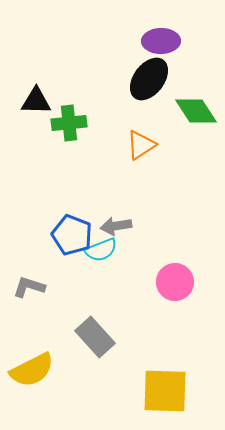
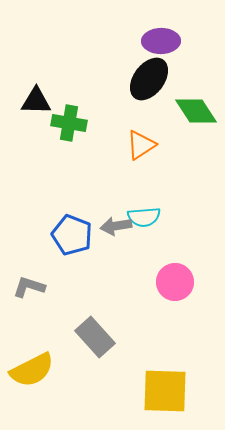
green cross: rotated 16 degrees clockwise
cyan semicircle: moved 43 px right, 33 px up; rotated 16 degrees clockwise
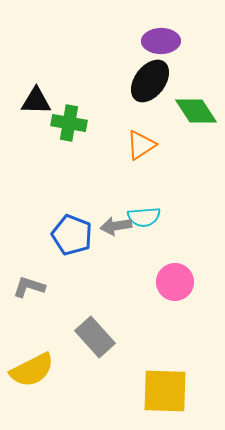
black ellipse: moved 1 px right, 2 px down
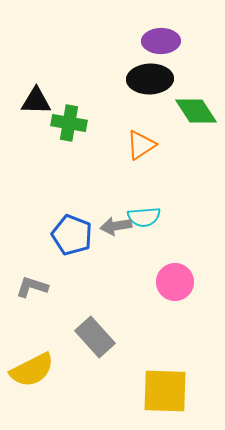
black ellipse: moved 2 px up; rotated 51 degrees clockwise
gray L-shape: moved 3 px right
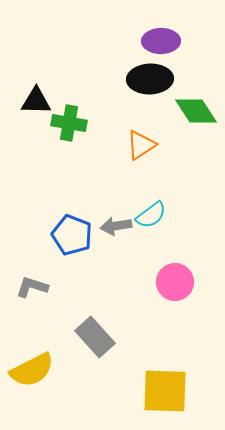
cyan semicircle: moved 7 px right, 2 px up; rotated 32 degrees counterclockwise
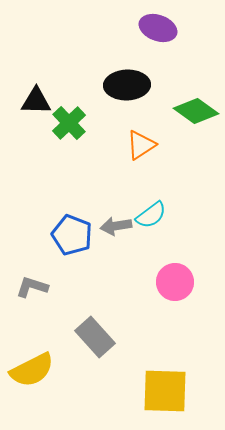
purple ellipse: moved 3 px left, 13 px up; rotated 21 degrees clockwise
black ellipse: moved 23 px left, 6 px down
green diamond: rotated 21 degrees counterclockwise
green cross: rotated 36 degrees clockwise
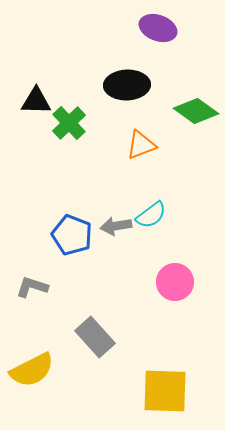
orange triangle: rotated 12 degrees clockwise
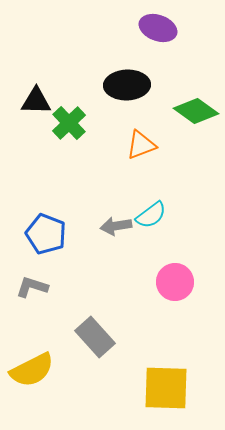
blue pentagon: moved 26 px left, 1 px up
yellow square: moved 1 px right, 3 px up
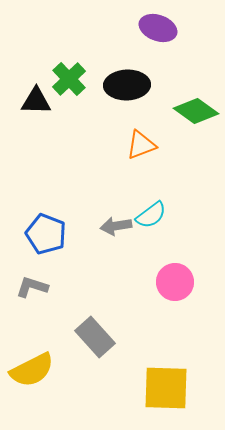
green cross: moved 44 px up
